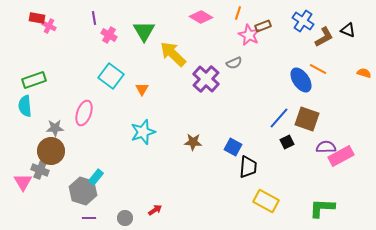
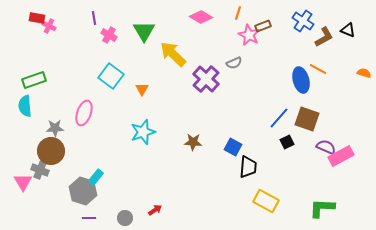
blue ellipse at (301, 80): rotated 20 degrees clockwise
purple semicircle at (326, 147): rotated 24 degrees clockwise
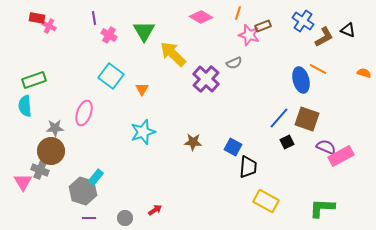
pink star at (249, 35): rotated 10 degrees counterclockwise
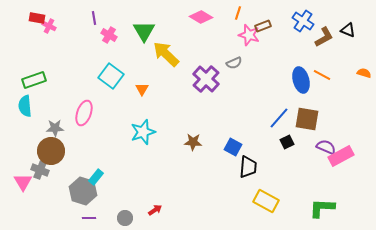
yellow arrow at (173, 54): moved 7 px left
orange line at (318, 69): moved 4 px right, 6 px down
brown square at (307, 119): rotated 10 degrees counterclockwise
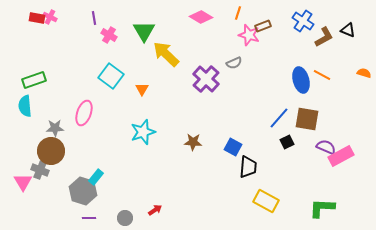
pink cross at (49, 26): moved 1 px right, 9 px up
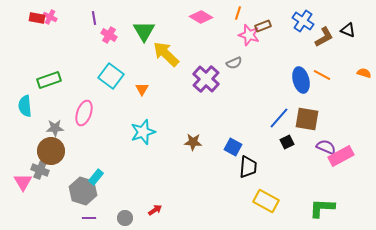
green rectangle at (34, 80): moved 15 px right
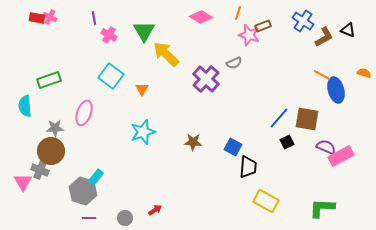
blue ellipse at (301, 80): moved 35 px right, 10 px down
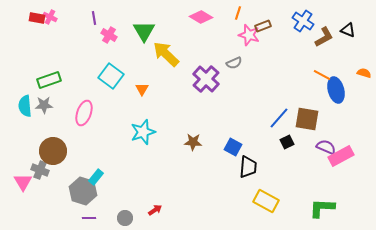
gray star at (55, 128): moved 11 px left, 23 px up
brown circle at (51, 151): moved 2 px right
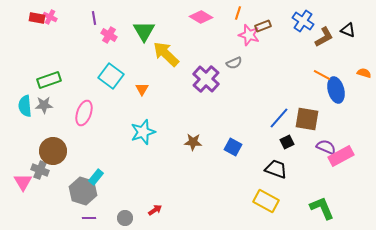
black trapezoid at (248, 167): moved 28 px right, 2 px down; rotated 75 degrees counterclockwise
green L-shape at (322, 208): rotated 64 degrees clockwise
